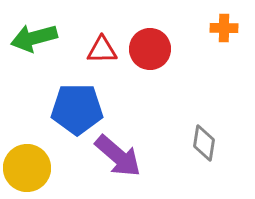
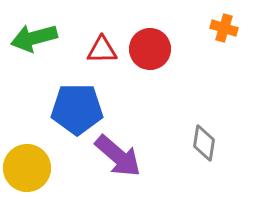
orange cross: rotated 16 degrees clockwise
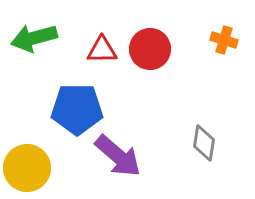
orange cross: moved 12 px down
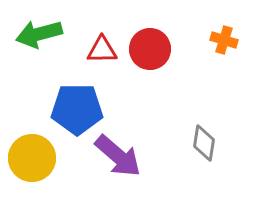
green arrow: moved 5 px right, 4 px up
yellow circle: moved 5 px right, 10 px up
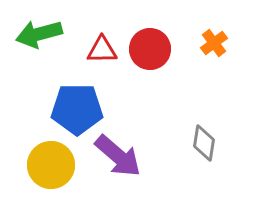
orange cross: moved 10 px left, 3 px down; rotated 36 degrees clockwise
yellow circle: moved 19 px right, 7 px down
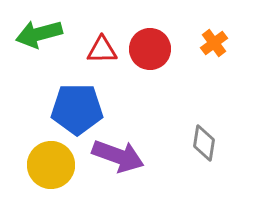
purple arrow: rotated 21 degrees counterclockwise
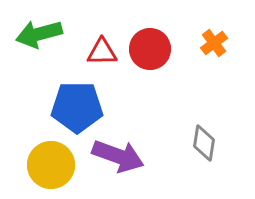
red triangle: moved 2 px down
blue pentagon: moved 2 px up
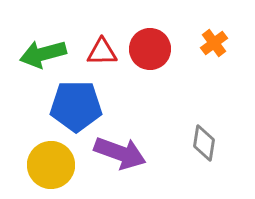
green arrow: moved 4 px right, 20 px down
blue pentagon: moved 1 px left, 1 px up
purple arrow: moved 2 px right, 3 px up
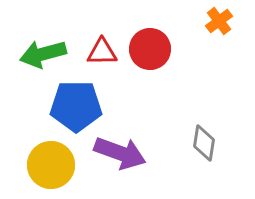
orange cross: moved 5 px right, 22 px up
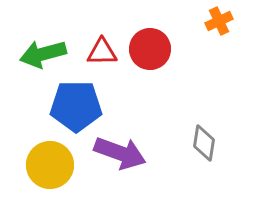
orange cross: rotated 12 degrees clockwise
yellow circle: moved 1 px left
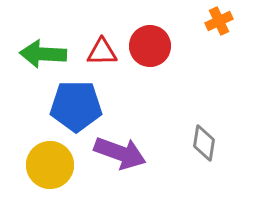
red circle: moved 3 px up
green arrow: rotated 18 degrees clockwise
